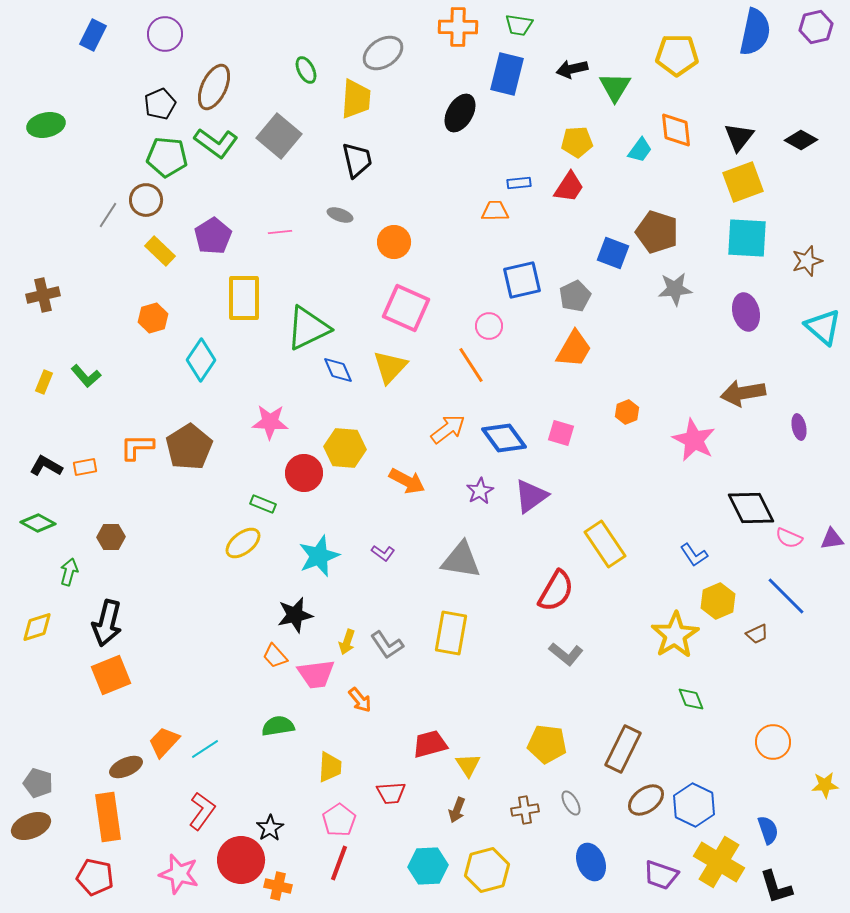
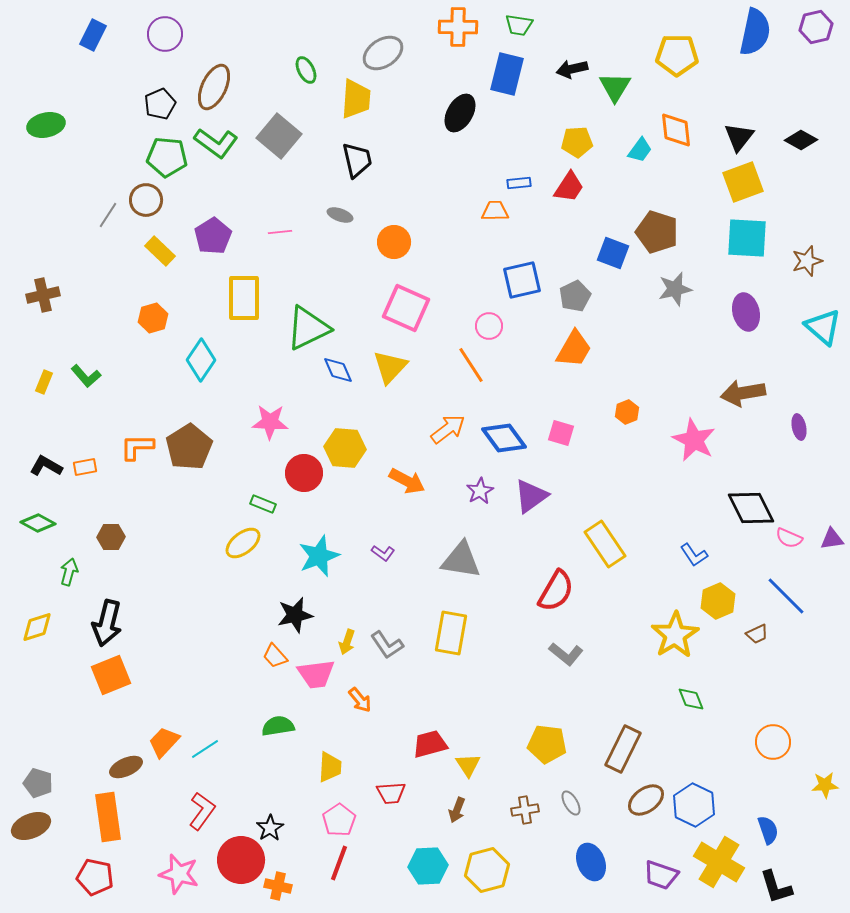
gray star at (675, 289): rotated 8 degrees counterclockwise
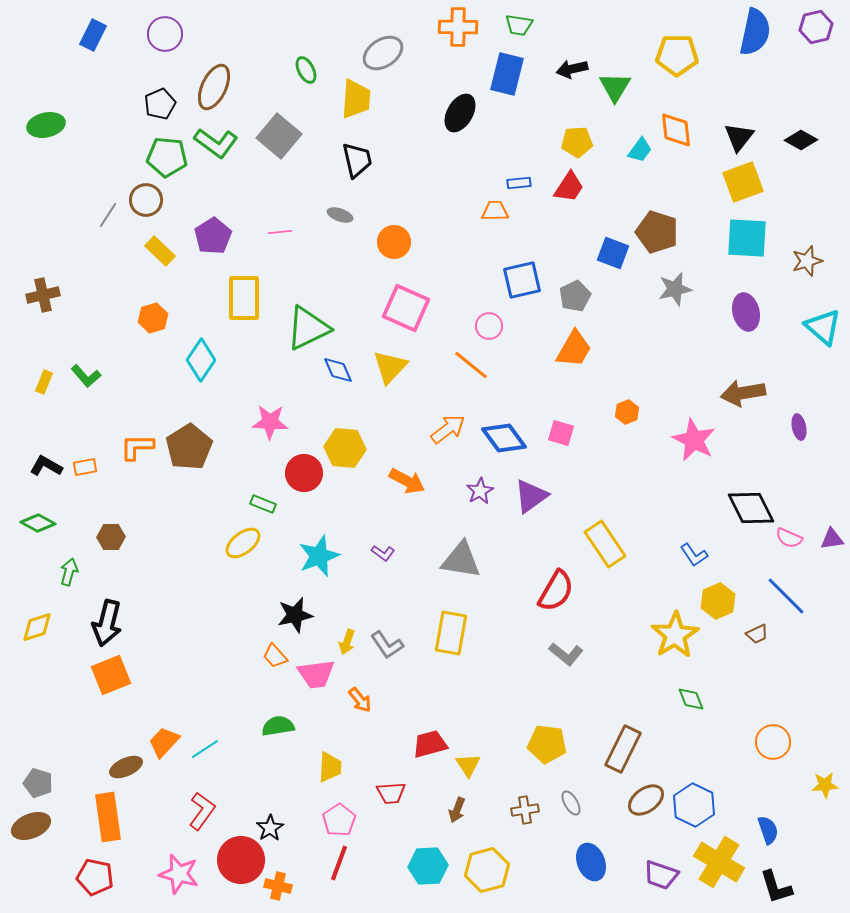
orange line at (471, 365): rotated 18 degrees counterclockwise
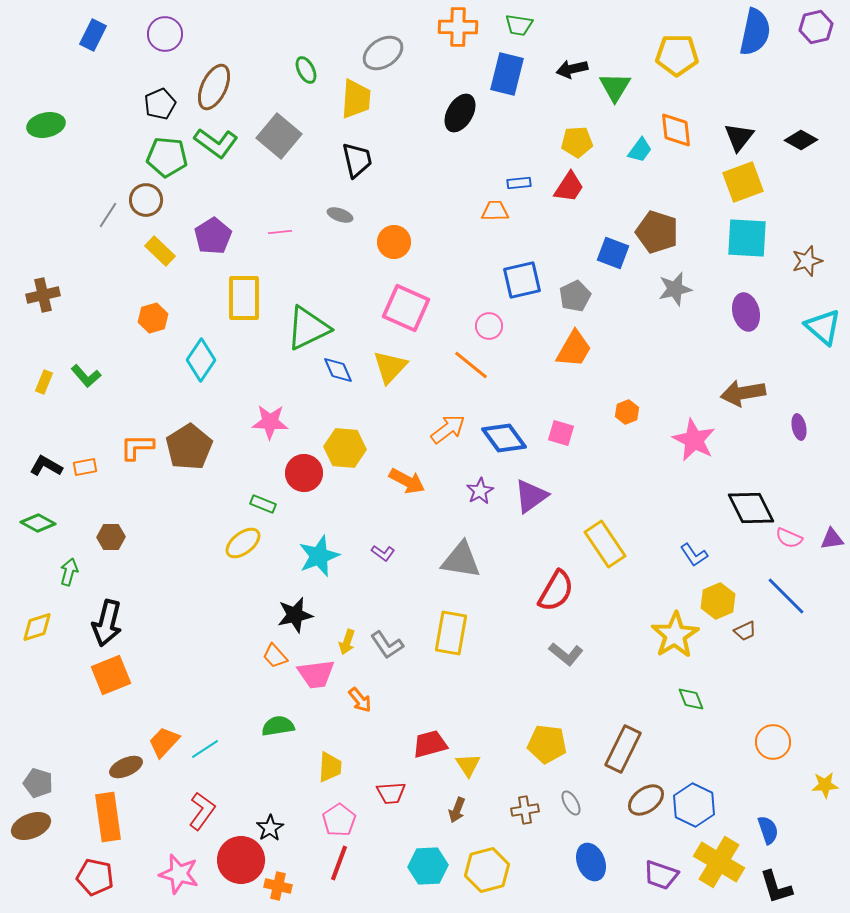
brown trapezoid at (757, 634): moved 12 px left, 3 px up
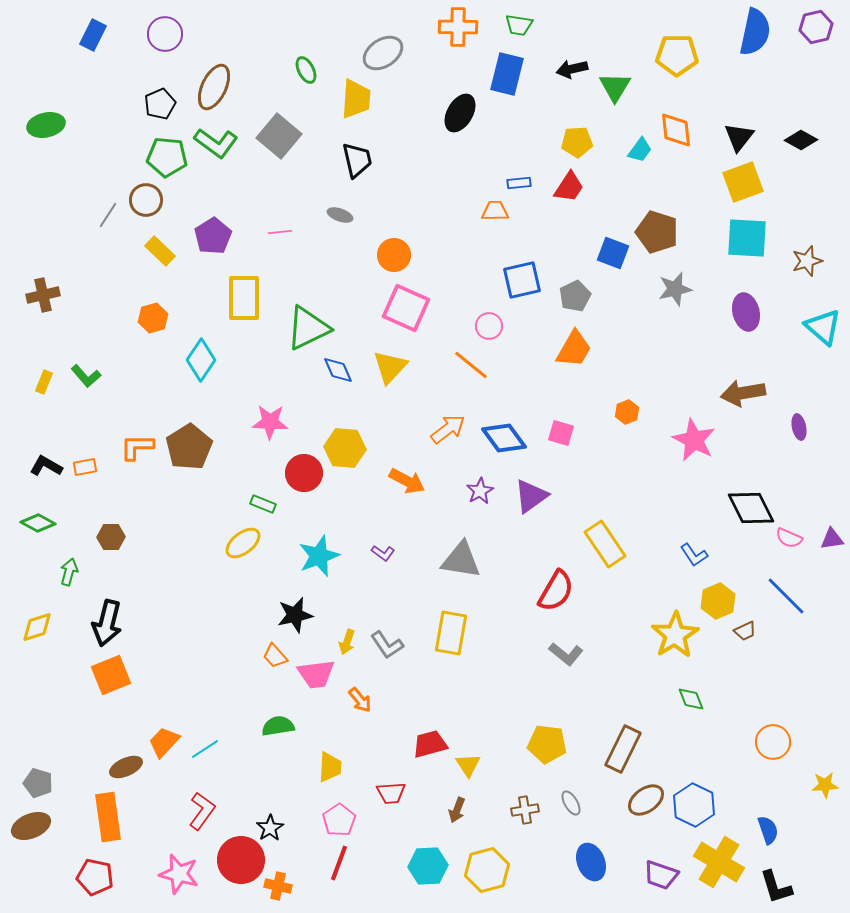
orange circle at (394, 242): moved 13 px down
